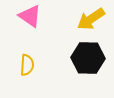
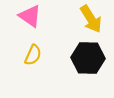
yellow arrow: rotated 88 degrees counterclockwise
yellow semicircle: moved 6 px right, 10 px up; rotated 20 degrees clockwise
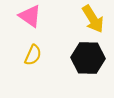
yellow arrow: moved 2 px right
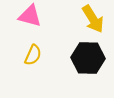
pink triangle: rotated 20 degrees counterclockwise
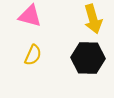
yellow arrow: rotated 16 degrees clockwise
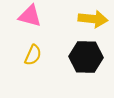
yellow arrow: rotated 68 degrees counterclockwise
black hexagon: moved 2 px left, 1 px up
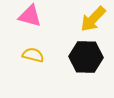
yellow arrow: rotated 128 degrees clockwise
yellow semicircle: rotated 100 degrees counterclockwise
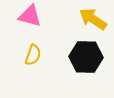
yellow arrow: rotated 80 degrees clockwise
yellow semicircle: rotated 95 degrees clockwise
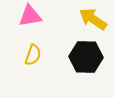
pink triangle: rotated 25 degrees counterclockwise
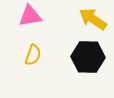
black hexagon: moved 2 px right
